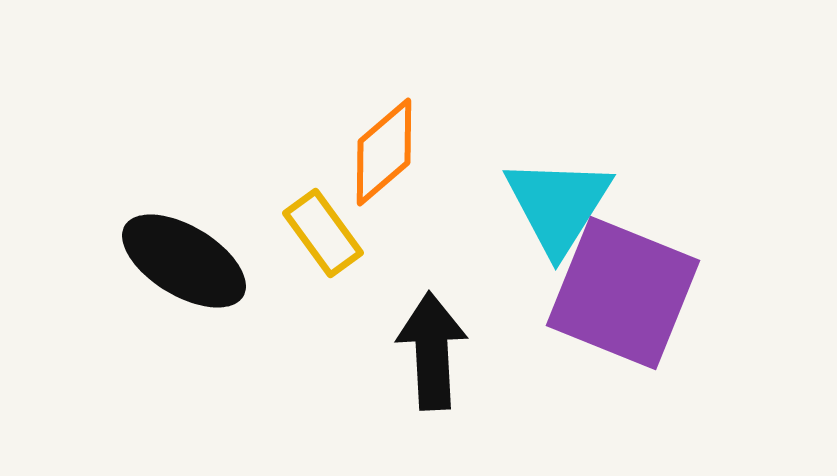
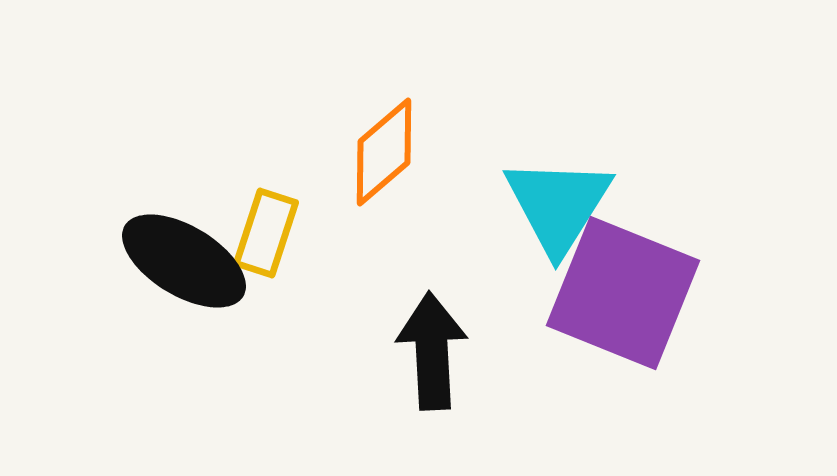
yellow rectangle: moved 57 px left; rotated 54 degrees clockwise
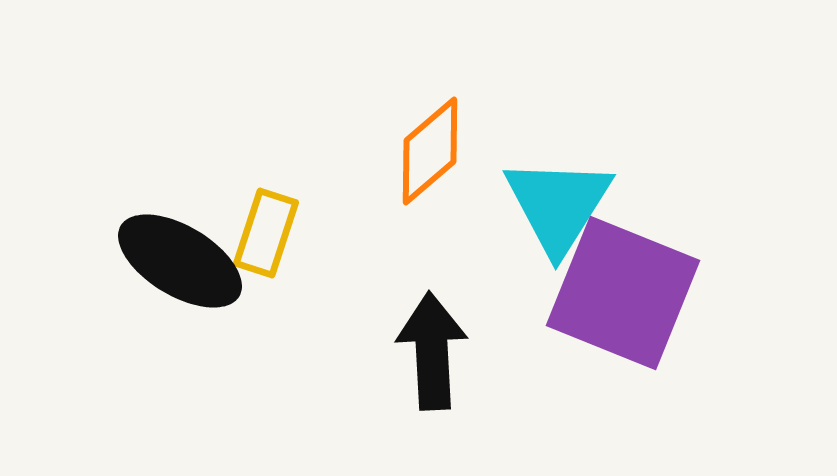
orange diamond: moved 46 px right, 1 px up
black ellipse: moved 4 px left
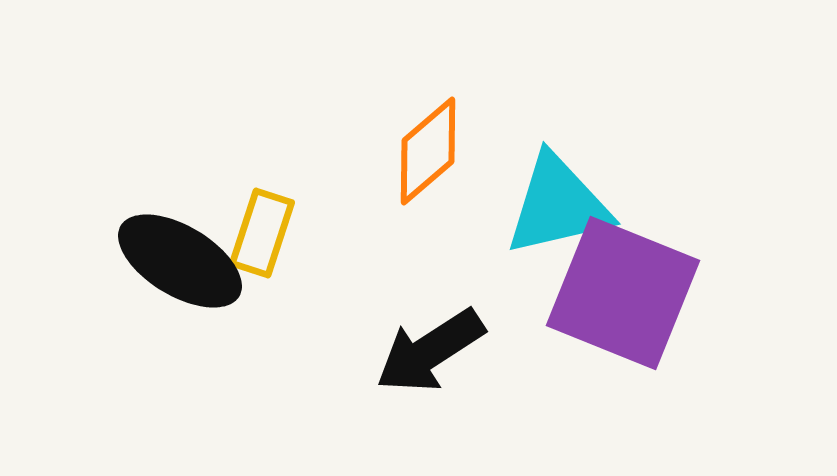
orange diamond: moved 2 px left
cyan triangle: rotated 45 degrees clockwise
yellow rectangle: moved 4 px left
black arrow: moved 2 px left; rotated 120 degrees counterclockwise
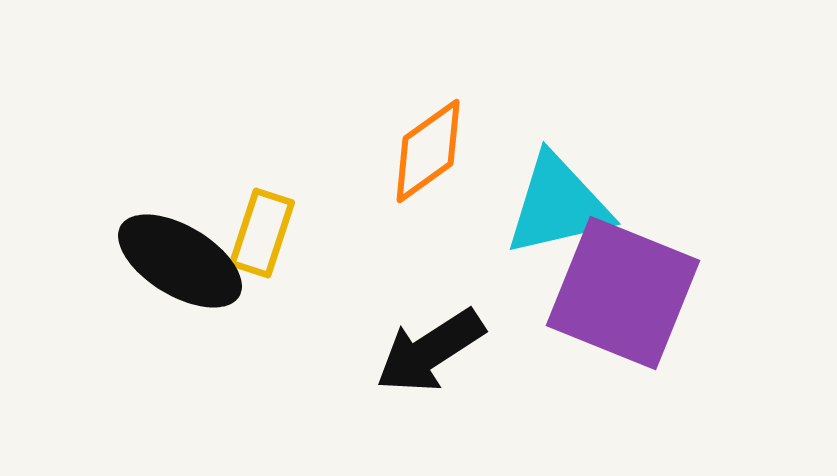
orange diamond: rotated 5 degrees clockwise
